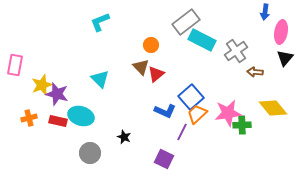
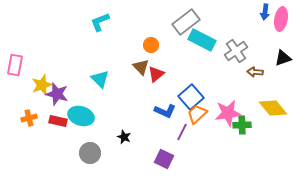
pink ellipse: moved 13 px up
black triangle: moved 2 px left; rotated 30 degrees clockwise
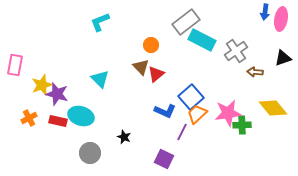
orange cross: rotated 14 degrees counterclockwise
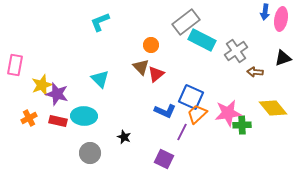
blue square: rotated 25 degrees counterclockwise
cyan ellipse: moved 3 px right; rotated 15 degrees counterclockwise
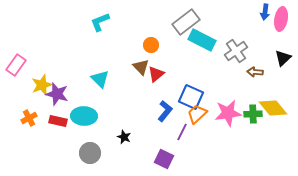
black triangle: rotated 24 degrees counterclockwise
pink rectangle: moved 1 px right; rotated 25 degrees clockwise
blue L-shape: rotated 75 degrees counterclockwise
green cross: moved 11 px right, 11 px up
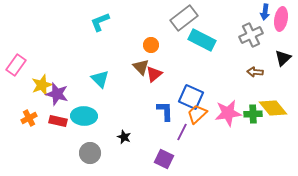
gray rectangle: moved 2 px left, 4 px up
gray cross: moved 15 px right, 16 px up; rotated 10 degrees clockwise
red triangle: moved 2 px left
blue L-shape: rotated 40 degrees counterclockwise
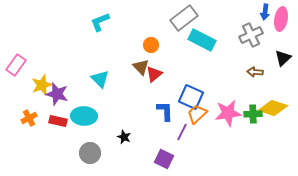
yellow diamond: rotated 32 degrees counterclockwise
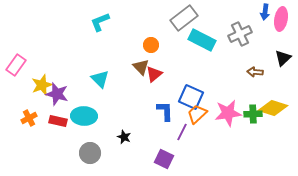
gray cross: moved 11 px left, 1 px up
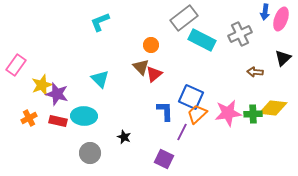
pink ellipse: rotated 10 degrees clockwise
yellow diamond: rotated 12 degrees counterclockwise
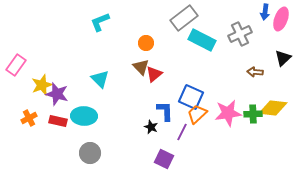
orange circle: moved 5 px left, 2 px up
black star: moved 27 px right, 10 px up
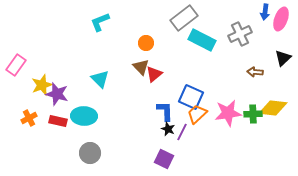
black star: moved 17 px right, 2 px down
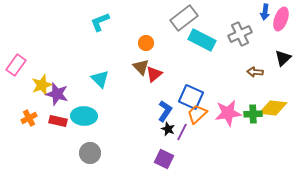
blue L-shape: rotated 35 degrees clockwise
